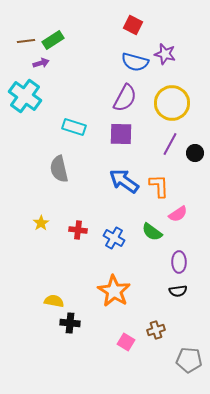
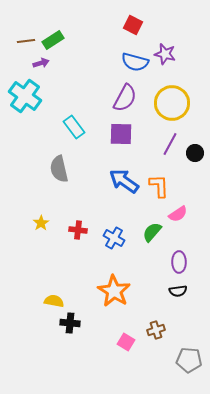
cyan rectangle: rotated 35 degrees clockwise
green semicircle: rotated 95 degrees clockwise
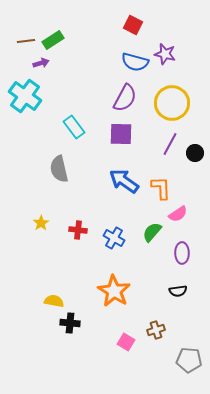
orange L-shape: moved 2 px right, 2 px down
purple ellipse: moved 3 px right, 9 px up
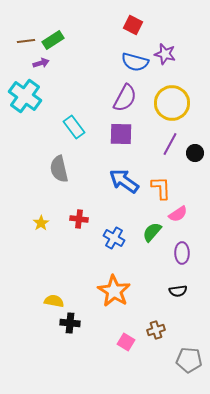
red cross: moved 1 px right, 11 px up
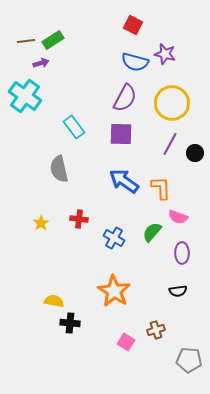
pink semicircle: moved 3 px down; rotated 54 degrees clockwise
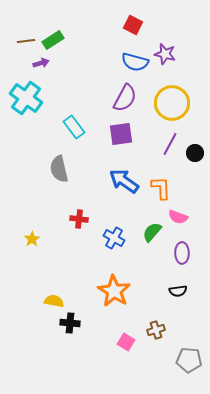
cyan cross: moved 1 px right, 2 px down
purple square: rotated 10 degrees counterclockwise
yellow star: moved 9 px left, 16 px down
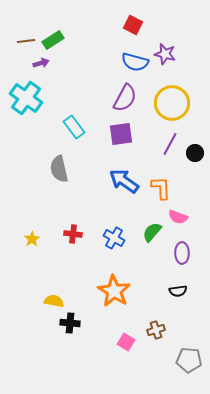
red cross: moved 6 px left, 15 px down
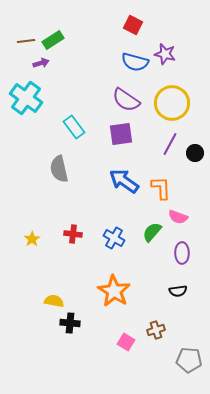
purple semicircle: moved 1 px right, 2 px down; rotated 96 degrees clockwise
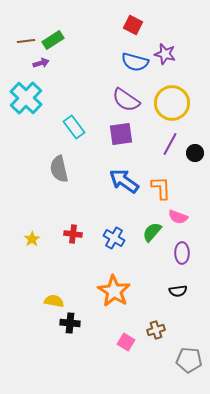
cyan cross: rotated 8 degrees clockwise
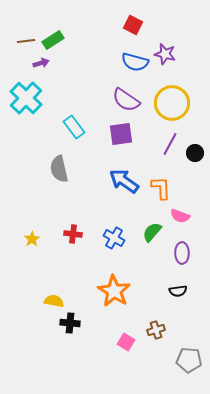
pink semicircle: moved 2 px right, 1 px up
